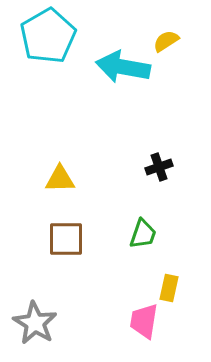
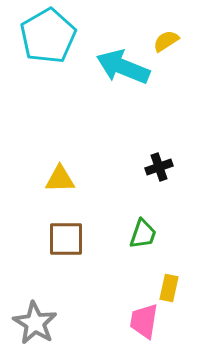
cyan arrow: rotated 12 degrees clockwise
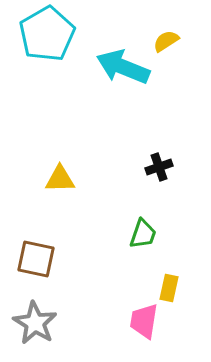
cyan pentagon: moved 1 px left, 2 px up
brown square: moved 30 px left, 20 px down; rotated 12 degrees clockwise
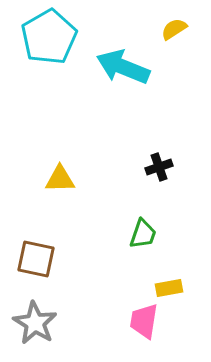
cyan pentagon: moved 2 px right, 3 px down
yellow semicircle: moved 8 px right, 12 px up
yellow rectangle: rotated 68 degrees clockwise
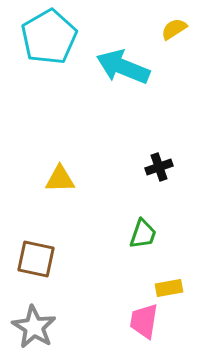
gray star: moved 1 px left, 4 px down
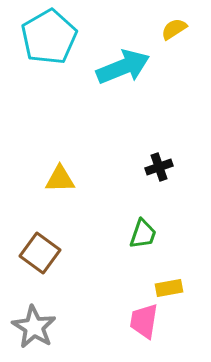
cyan arrow: rotated 136 degrees clockwise
brown square: moved 4 px right, 6 px up; rotated 24 degrees clockwise
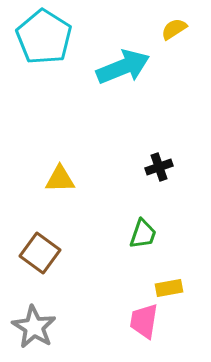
cyan pentagon: moved 5 px left; rotated 10 degrees counterclockwise
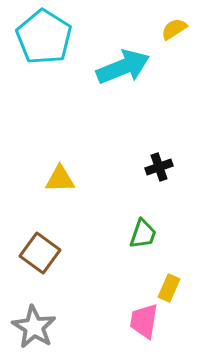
yellow rectangle: rotated 56 degrees counterclockwise
